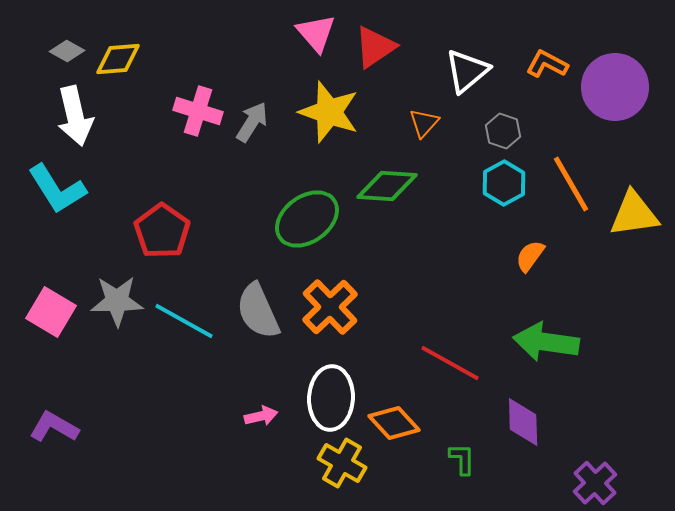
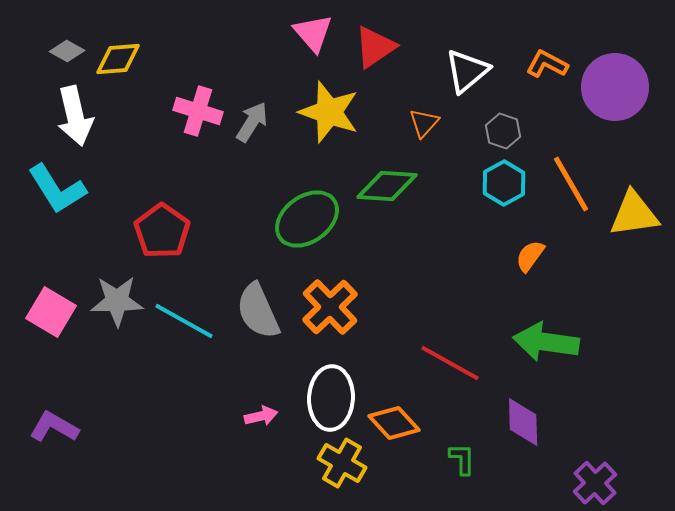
pink triangle: moved 3 px left
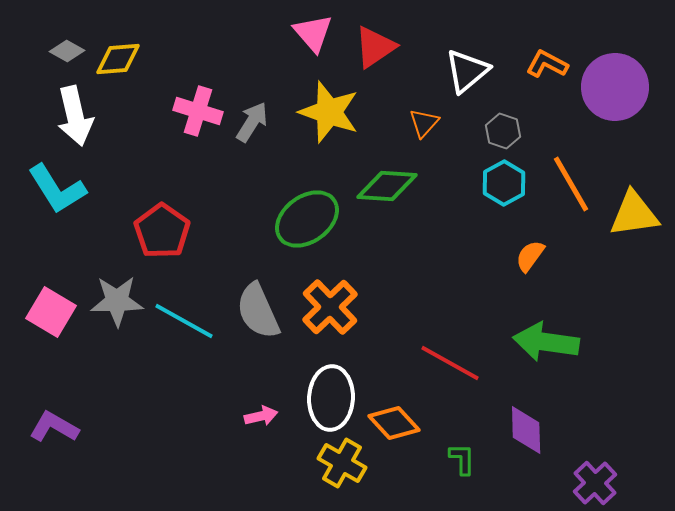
purple diamond: moved 3 px right, 8 px down
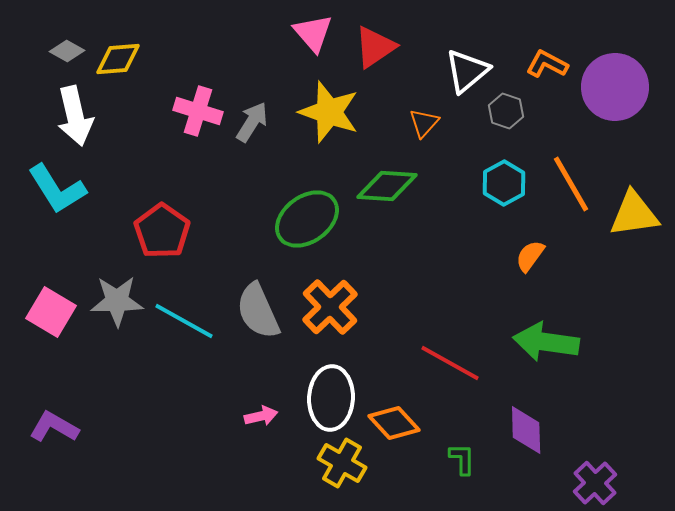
gray hexagon: moved 3 px right, 20 px up
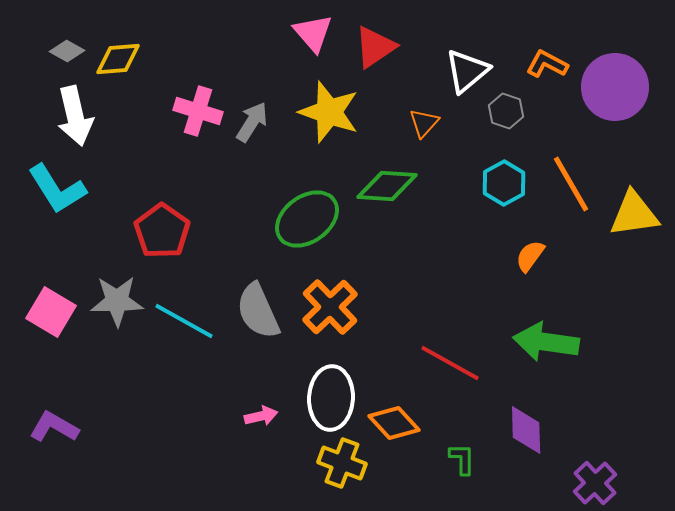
yellow cross: rotated 9 degrees counterclockwise
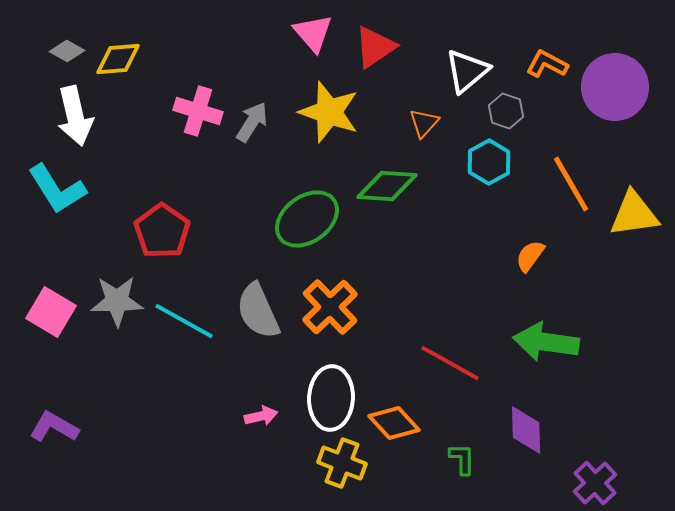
cyan hexagon: moved 15 px left, 21 px up
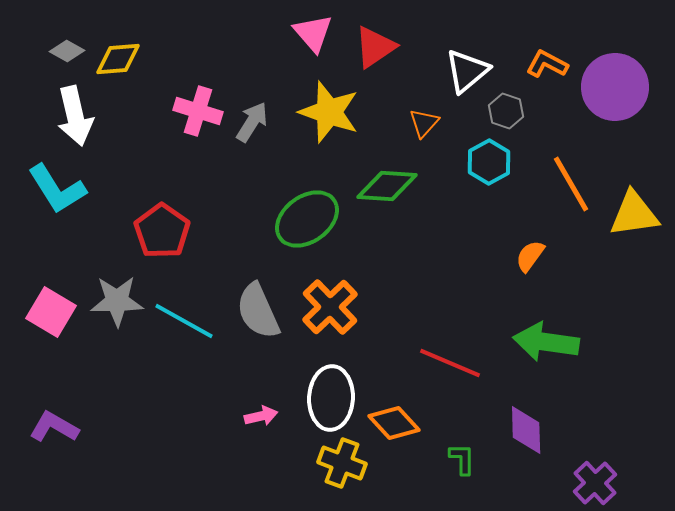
red line: rotated 6 degrees counterclockwise
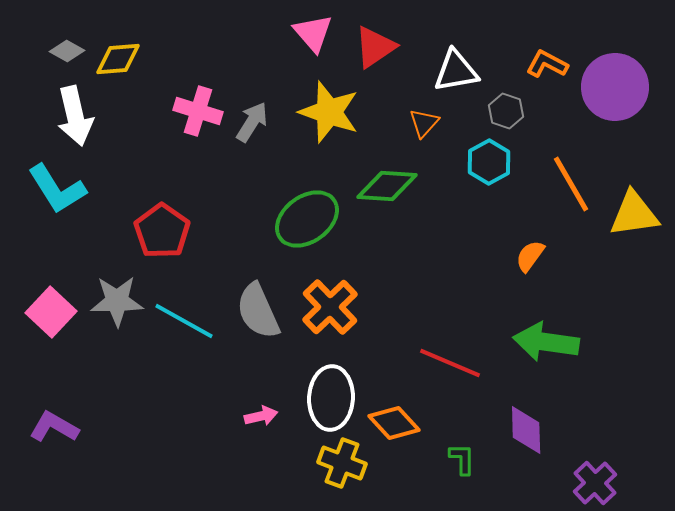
white triangle: moved 11 px left; rotated 30 degrees clockwise
pink square: rotated 12 degrees clockwise
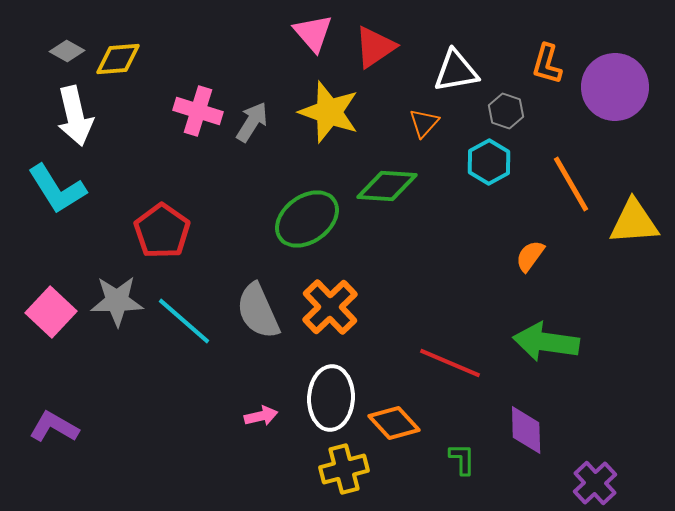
orange L-shape: rotated 102 degrees counterclockwise
yellow triangle: moved 8 px down; rotated 4 degrees clockwise
cyan line: rotated 12 degrees clockwise
yellow cross: moved 2 px right, 6 px down; rotated 36 degrees counterclockwise
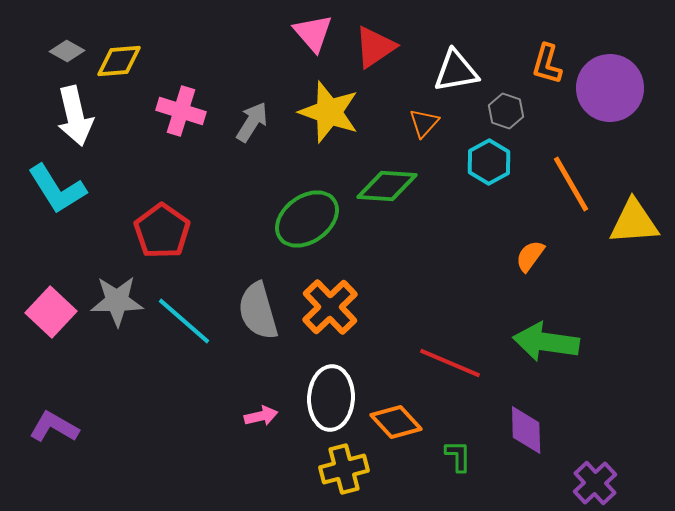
yellow diamond: moved 1 px right, 2 px down
purple circle: moved 5 px left, 1 px down
pink cross: moved 17 px left
gray semicircle: rotated 8 degrees clockwise
orange diamond: moved 2 px right, 1 px up
green L-shape: moved 4 px left, 3 px up
